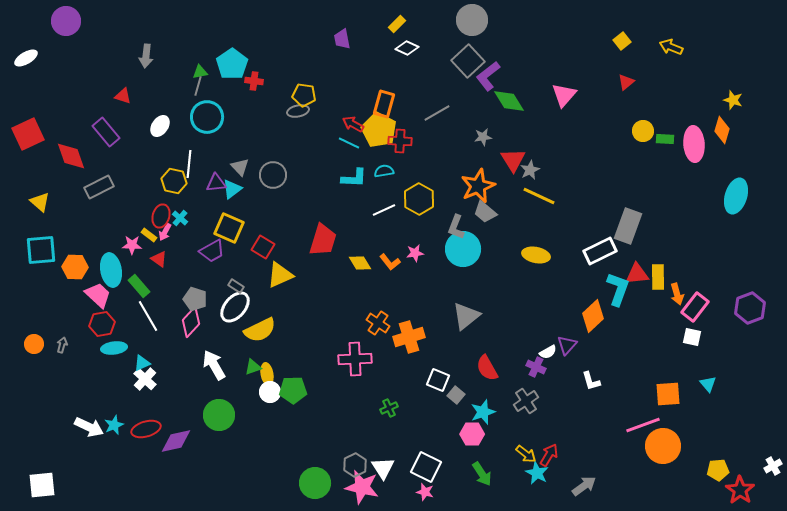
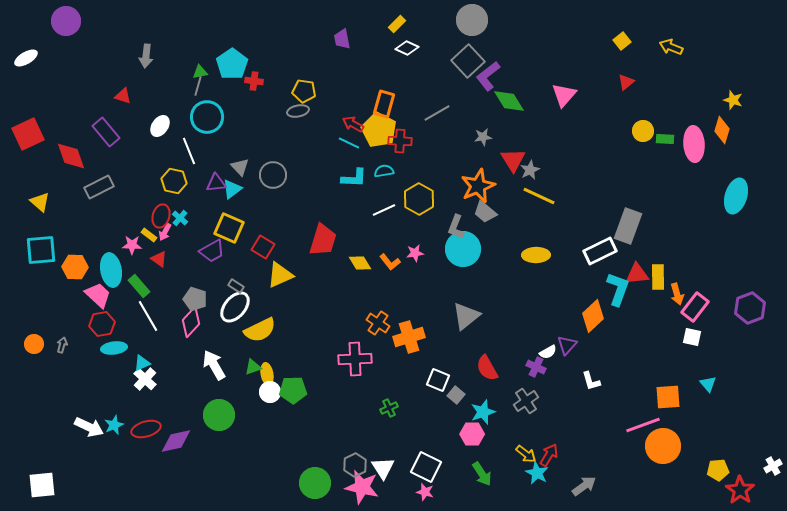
yellow pentagon at (304, 95): moved 4 px up
white line at (189, 164): moved 13 px up; rotated 28 degrees counterclockwise
yellow ellipse at (536, 255): rotated 12 degrees counterclockwise
orange square at (668, 394): moved 3 px down
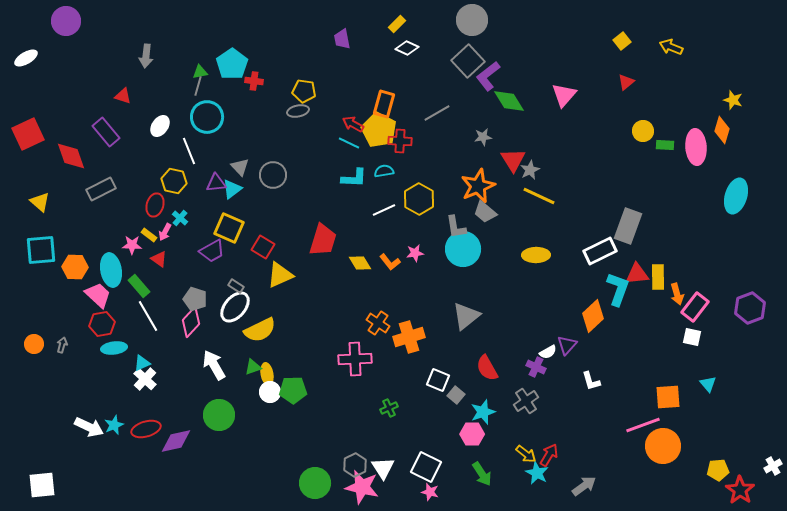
green rectangle at (665, 139): moved 6 px down
pink ellipse at (694, 144): moved 2 px right, 3 px down
gray rectangle at (99, 187): moved 2 px right, 2 px down
red ellipse at (161, 216): moved 6 px left, 11 px up
gray L-shape at (456, 227): rotated 30 degrees counterclockwise
pink star at (425, 492): moved 5 px right
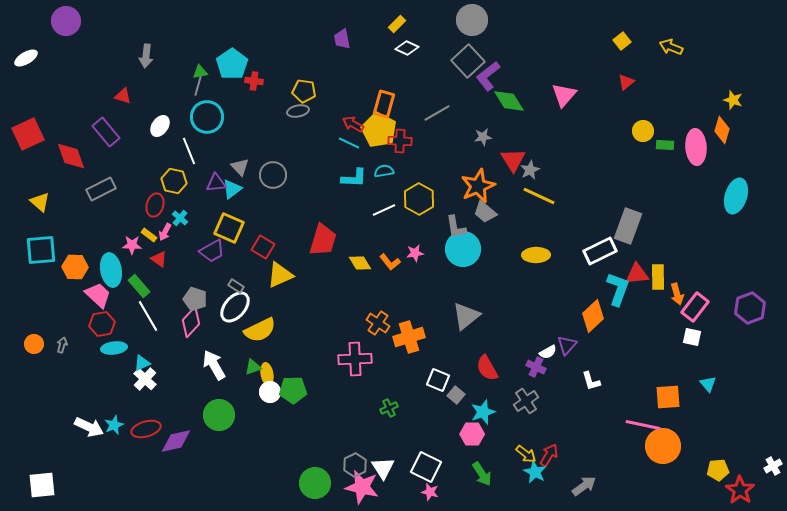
pink line at (643, 425): rotated 32 degrees clockwise
cyan star at (537, 473): moved 2 px left, 1 px up
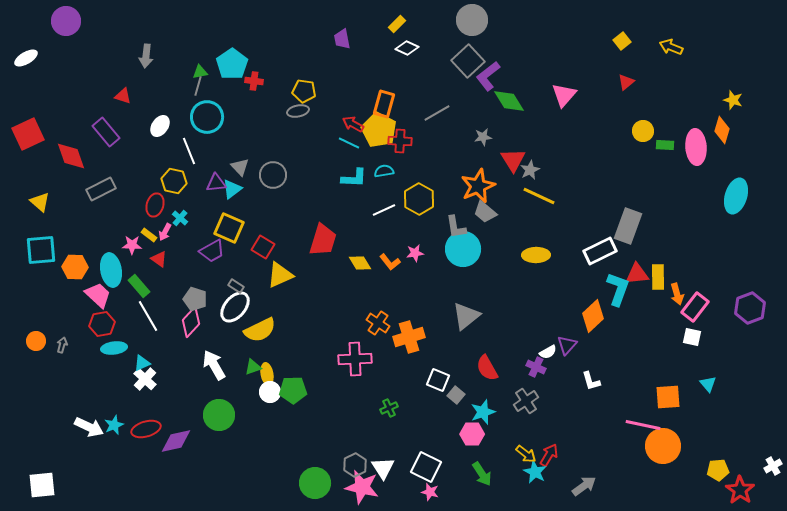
orange circle at (34, 344): moved 2 px right, 3 px up
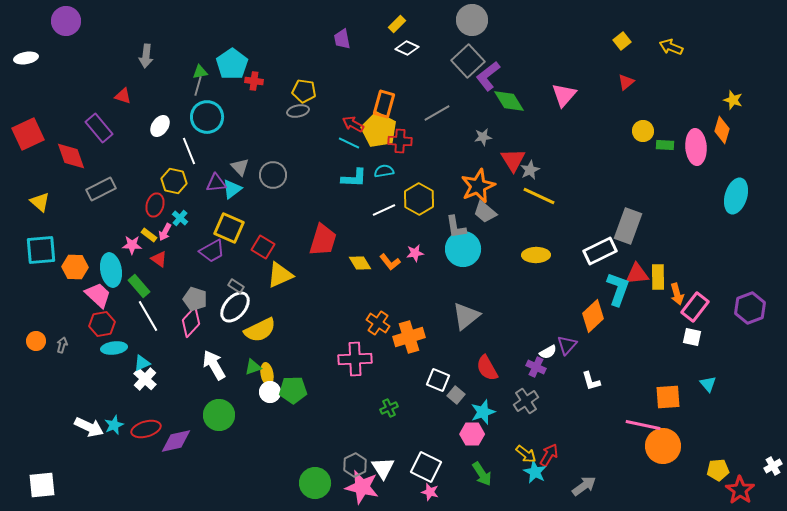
white ellipse at (26, 58): rotated 20 degrees clockwise
purple rectangle at (106, 132): moved 7 px left, 4 px up
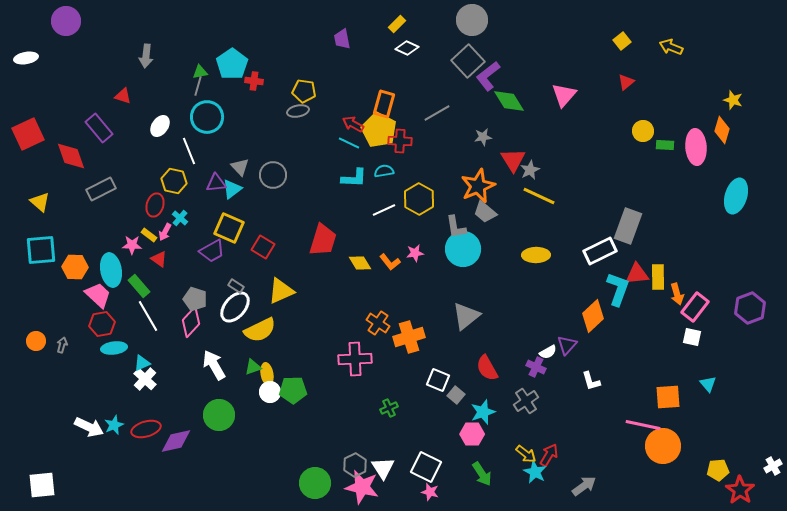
yellow triangle at (280, 275): moved 1 px right, 16 px down
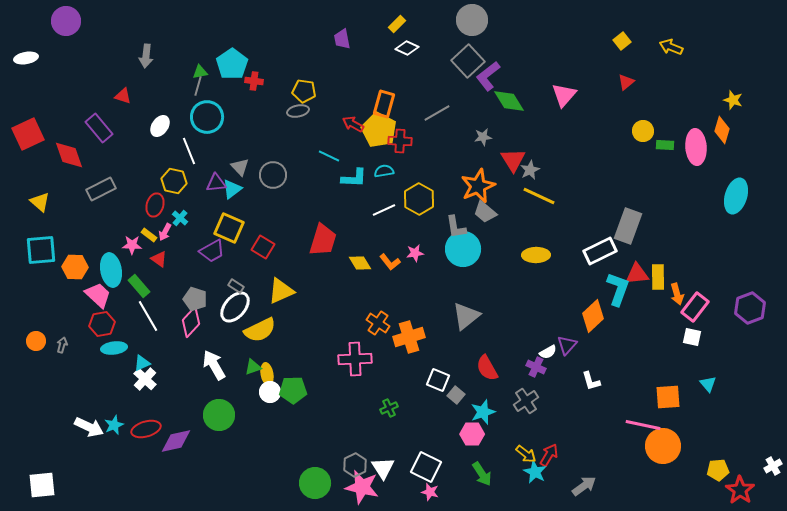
cyan line at (349, 143): moved 20 px left, 13 px down
red diamond at (71, 156): moved 2 px left, 1 px up
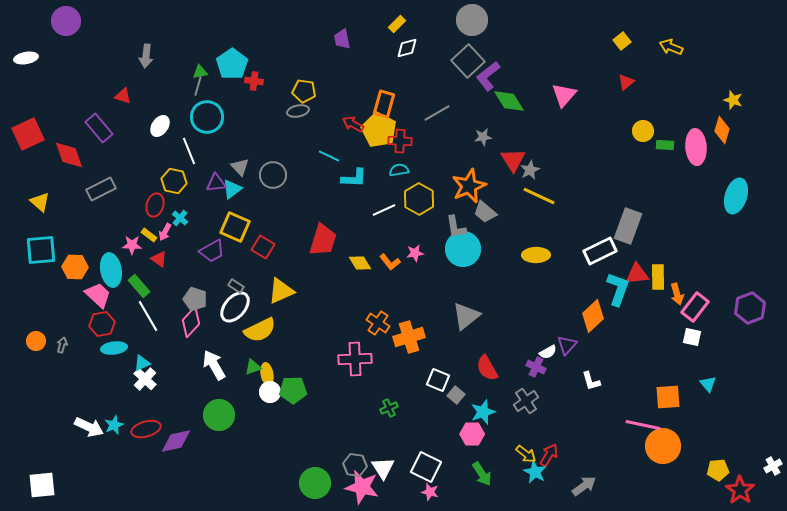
white diamond at (407, 48): rotated 40 degrees counterclockwise
cyan semicircle at (384, 171): moved 15 px right, 1 px up
orange star at (478, 186): moved 9 px left
yellow square at (229, 228): moved 6 px right, 1 px up
gray hexagon at (355, 465): rotated 25 degrees counterclockwise
